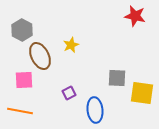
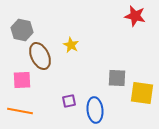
gray hexagon: rotated 15 degrees counterclockwise
yellow star: rotated 21 degrees counterclockwise
pink square: moved 2 px left
purple square: moved 8 px down; rotated 16 degrees clockwise
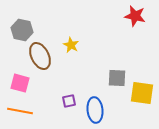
pink square: moved 2 px left, 3 px down; rotated 18 degrees clockwise
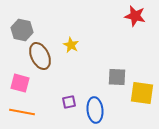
gray square: moved 1 px up
purple square: moved 1 px down
orange line: moved 2 px right, 1 px down
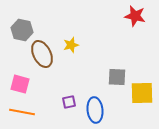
yellow star: rotated 28 degrees clockwise
brown ellipse: moved 2 px right, 2 px up
pink square: moved 1 px down
yellow square: rotated 10 degrees counterclockwise
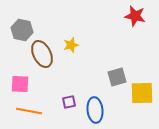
gray square: rotated 18 degrees counterclockwise
pink square: rotated 12 degrees counterclockwise
orange line: moved 7 px right, 1 px up
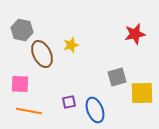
red star: moved 18 px down; rotated 25 degrees counterclockwise
blue ellipse: rotated 15 degrees counterclockwise
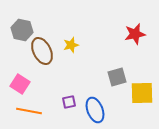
brown ellipse: moved 3 px up
pink square: rotated 30 degrees clockwise
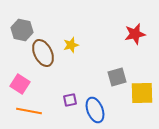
brown ellipse: moved 1 px right, 2 px down
purple square: moved 1 px right, 2 px up
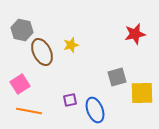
brown ellipse: moved 1 px left, 1 px up
pink square: rotated 24 degrees clockwise
